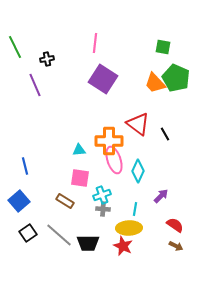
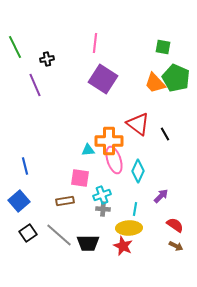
cyan triangle: moved 9 px right
brown rectangle: rotated 42 degrees counterclockwise
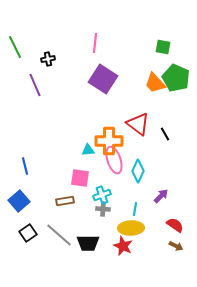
black cross: moved 1 px right
yellow ellipse: moved 2 px right
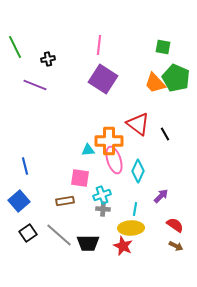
pink line: moved 4 px right, 2 px down
purple line: rotated 45 degrees counterclockwise
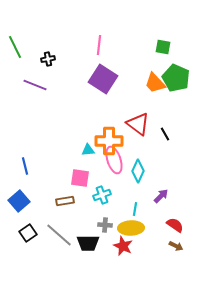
gray cross: moved 2 px right, 16 px down
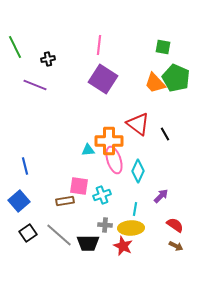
pink square: moved 1 px left, 8 px down
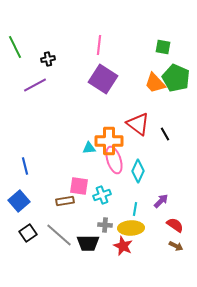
purple line: rotated 50 degrees counterclockwise
cyan triangle: moved 1 px right, 2 px up
purple arrow: moved 5 px down
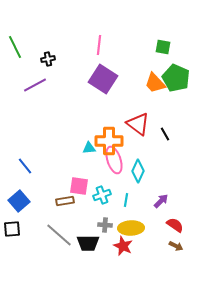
blue line: rotated 24 degrees counterclockwise
cyan line: moved 9 px left, 9 px up
black square: moved 16 px left, 4 px up; rotated 30 degrees clockwise
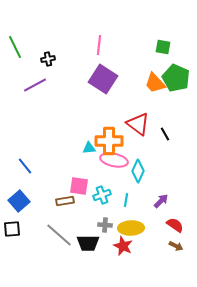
pink ellipse: rotated 60 degrees counterclockwise
